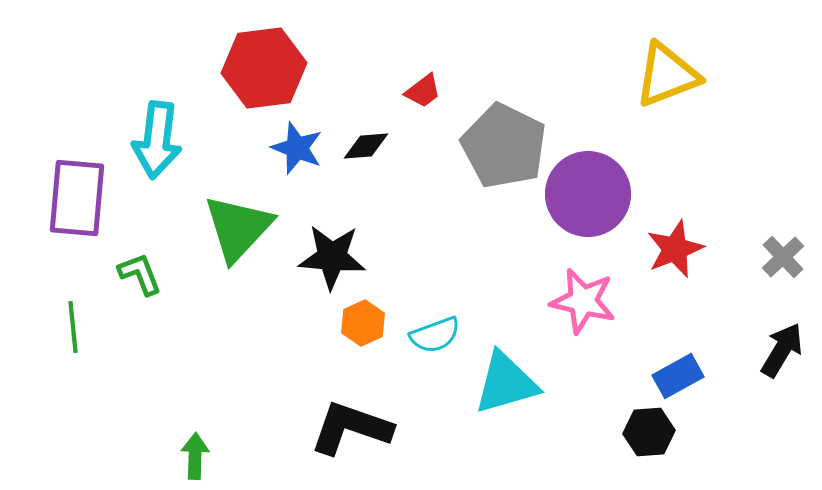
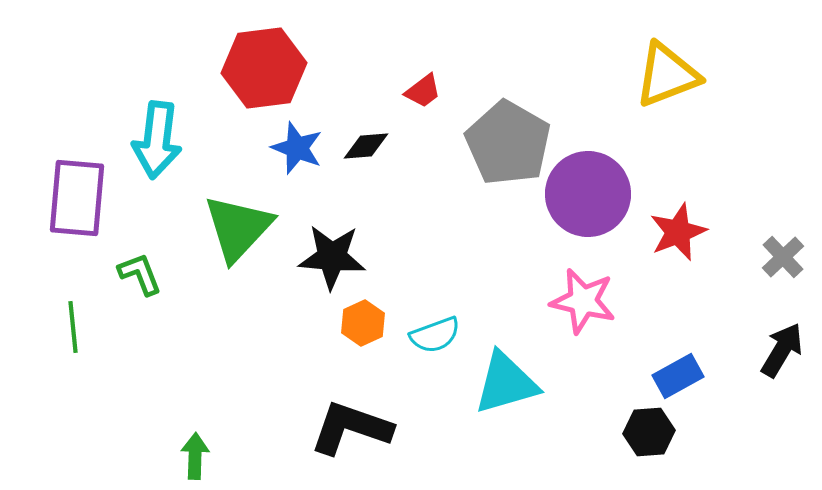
gray pentagon: moved 4 px right, 3 px up; rotated 4 degrees clockwise
red star: moved 3 px right, 17 px up
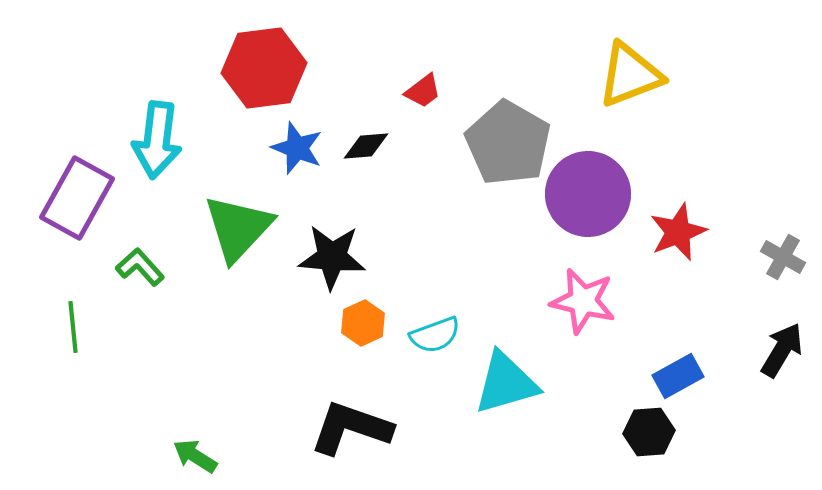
yellow triangle: moved 37 px left
purple rectangle: rotated 24 degrees clockwise
gray cross: rotated 18 degrees counterclockwise
green L-shape: moved 7 px up; rotated 21 degrees counterclockwise
green arrow: rotated 60 degrees counterclockwise
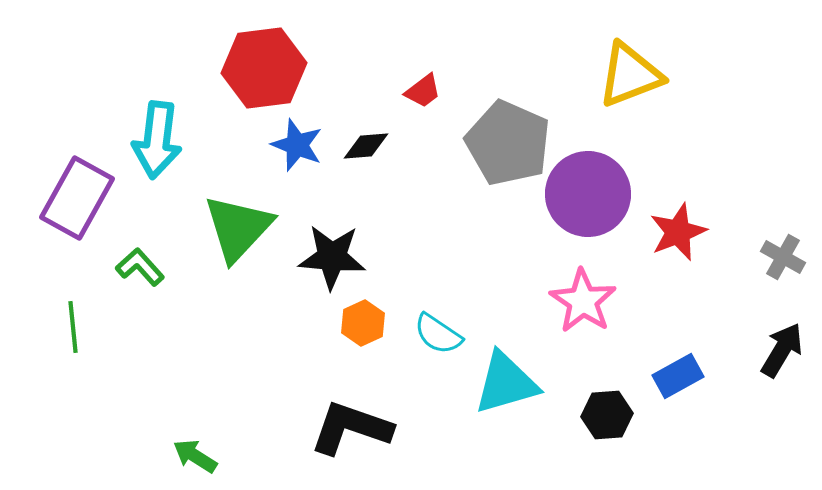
gray pentagon: rotated 6 degrees counterclockwise
blue star: moved 3 px up
pink star: rotated 20 degrees clockwise
cyan semicircle: moved 3 px right, 1 px up; rotated 54 degrees clockwise
black hexagon: moved 42 px left, 17 px up
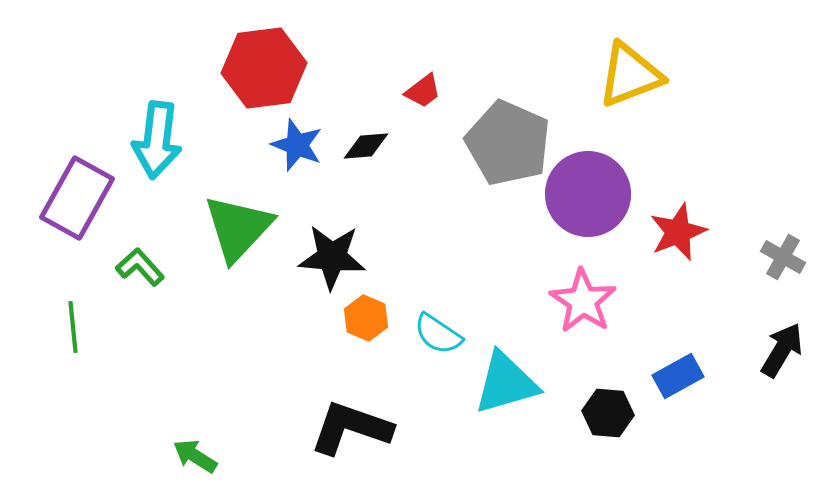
orange hexagon: moved 3 px right, 5 px up; rotated 12 degrees counterclockwise
black hexagon: moved 1 px right, 2 px up; rotated 9 degrees clockwise
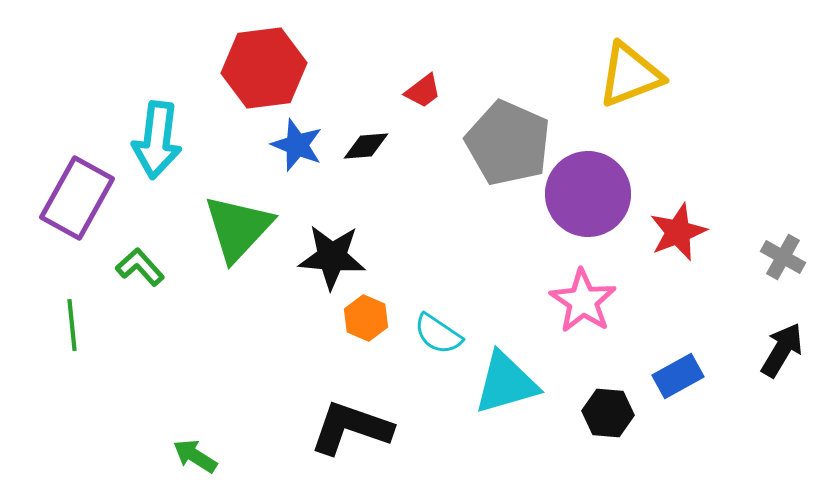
green line: moved 1 px left, 2 px up
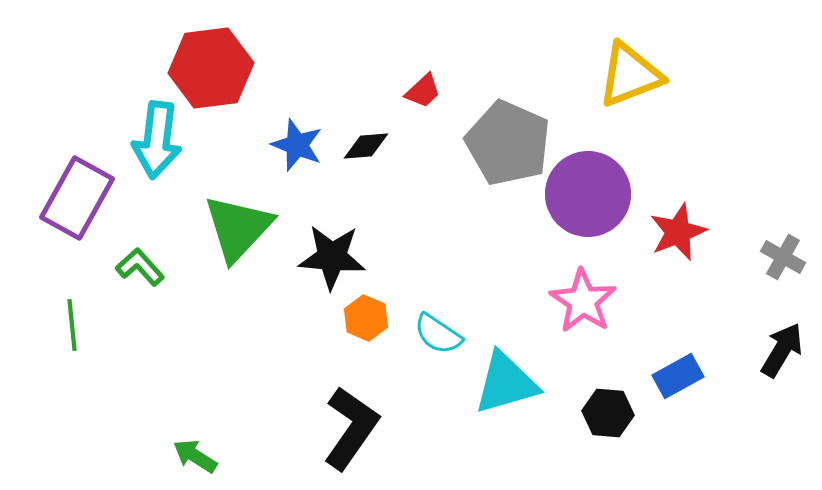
red hexagon: moved 53 px left
red trapezoid: rotated 6 degrees counterclockwise
black L-shape: rotated 106 degrees clockwise
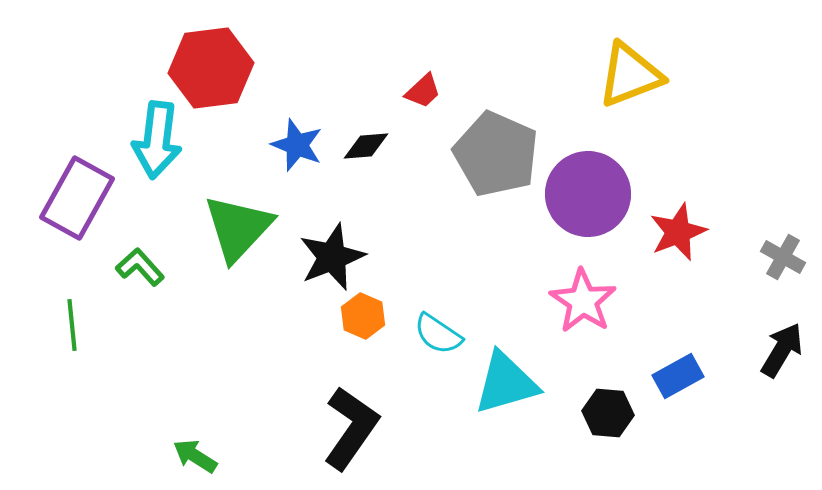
gray pentagon: moved 12 px left, 11 px down
black star: rotated 26 degrees counterclockwise
orange hexagon: moved 3 px left, 2 px up
